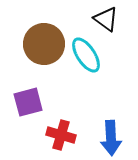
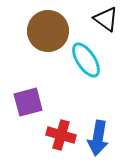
brown circle: moved 4 px right, 13 px up
cyan ellipse: moved 5 px down
blue arrow: moved 13 px left; rotated 12 degrees clockwise
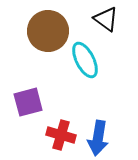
cyan ellipse: moved 1 px left; rotated 6 degrees clockwise
